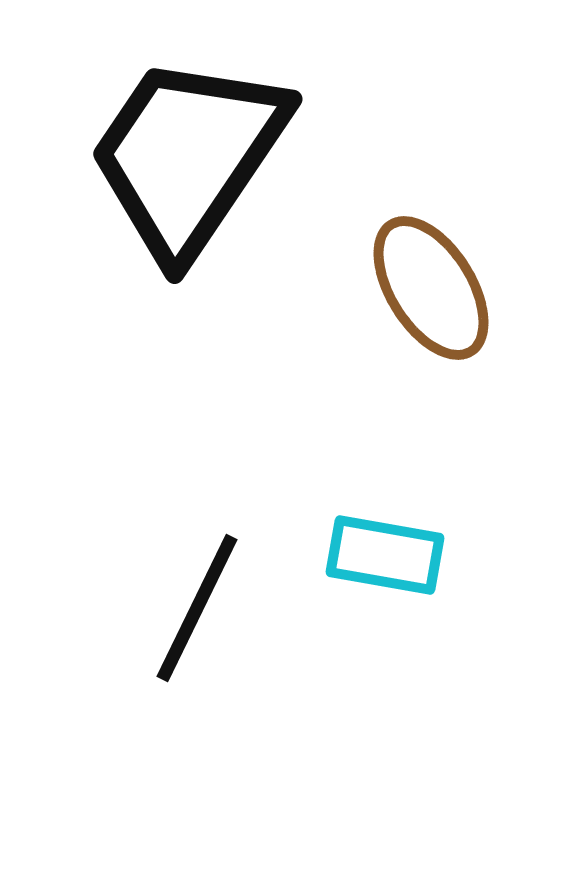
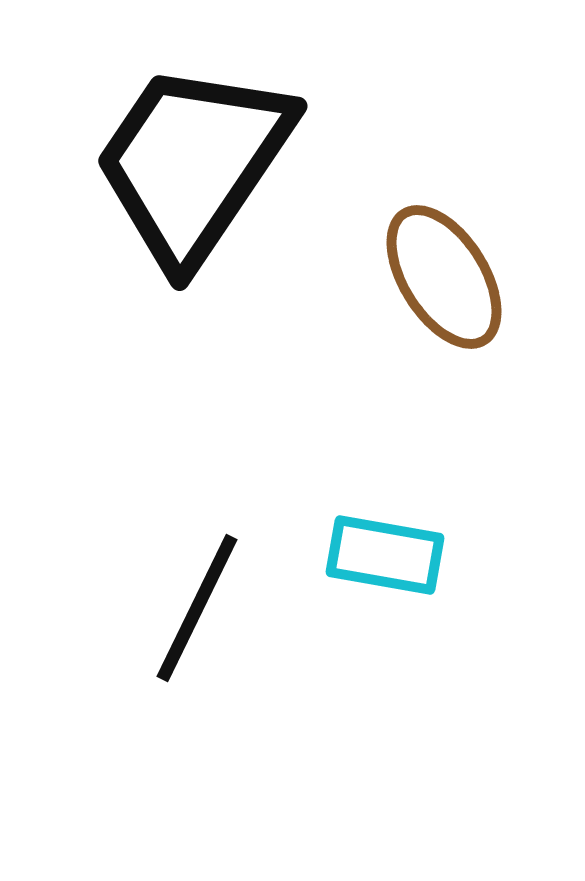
black trapezoid: moved 5 px right, 7 px down
brown ellipse: moved 13 px right, 11 px up
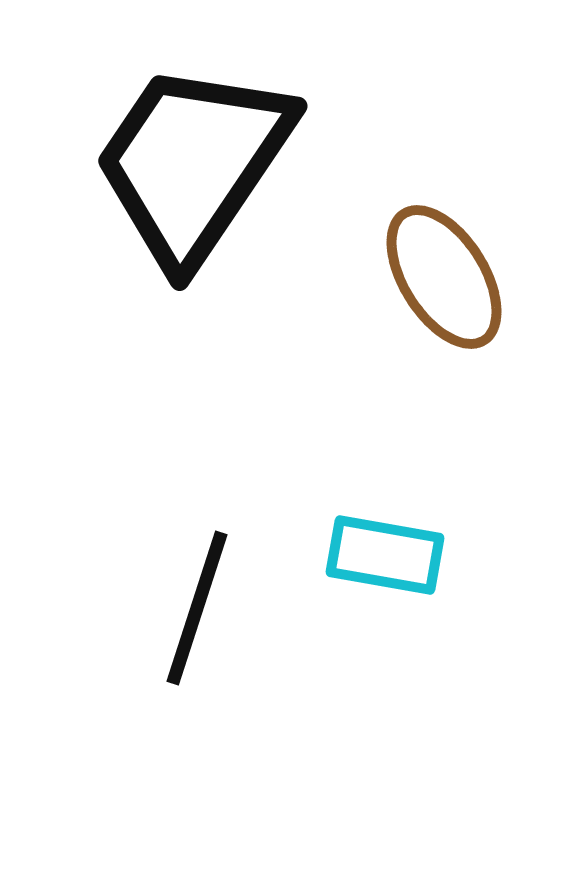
black line: rotated 8 degrees counterclockwise
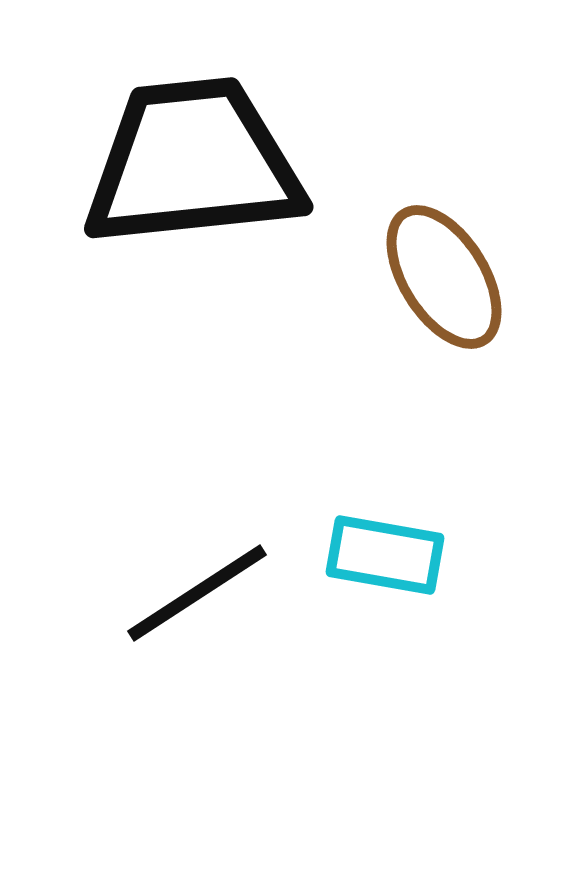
black trapezoid: rotated 50 degrees clockwise
black line: moved 15 px up; rotated 39 degrees clockwise
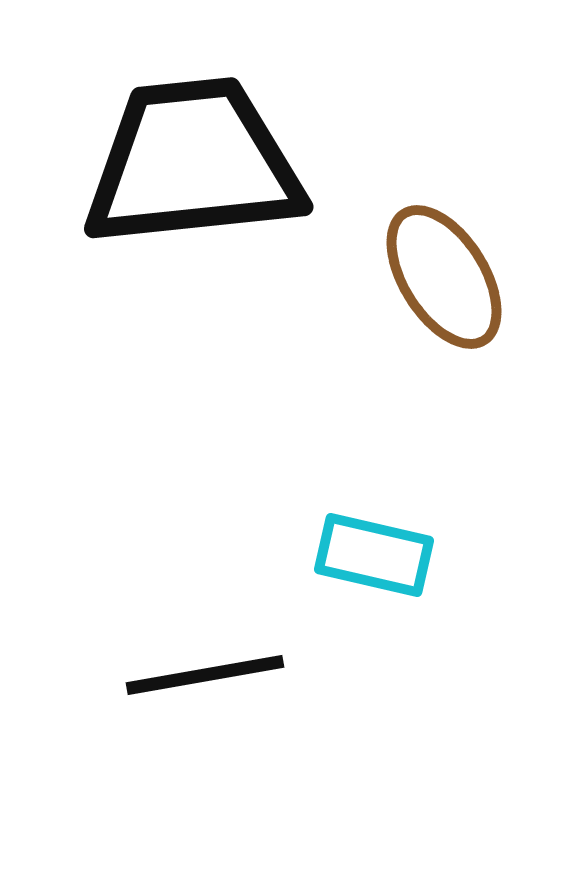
cyan rectangle: moved 11 px left; rotated 3 degrees clockwise
black line: moved 8 px right, 82 px down; rotated 23 degrees clockwise
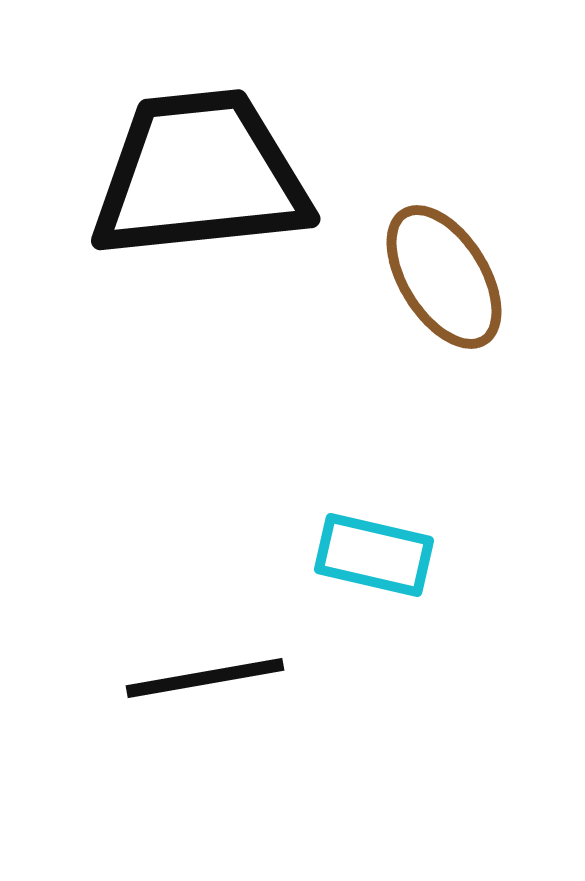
black trapezoid: moved 7 px right, 12 px down
black line: moved 3 px down
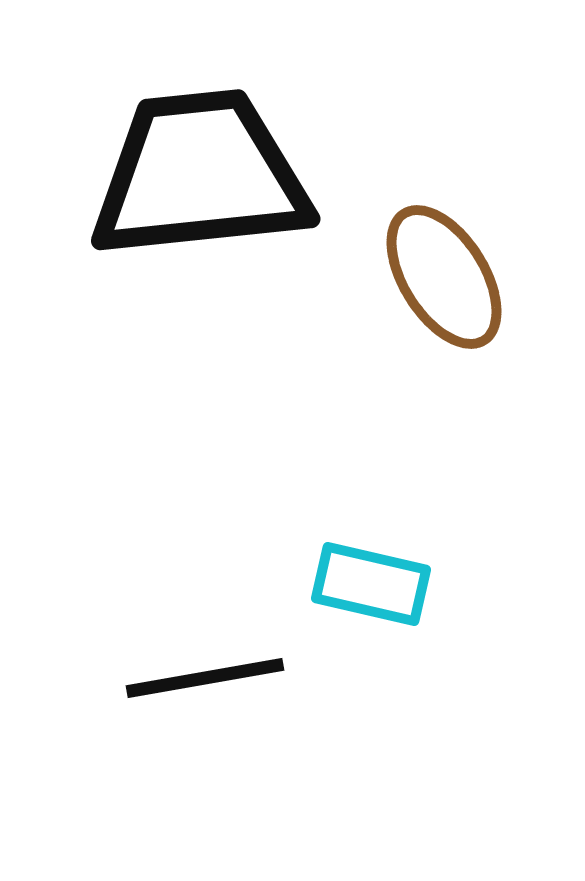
cyan rectangle: moved 3 px left, 29 px down
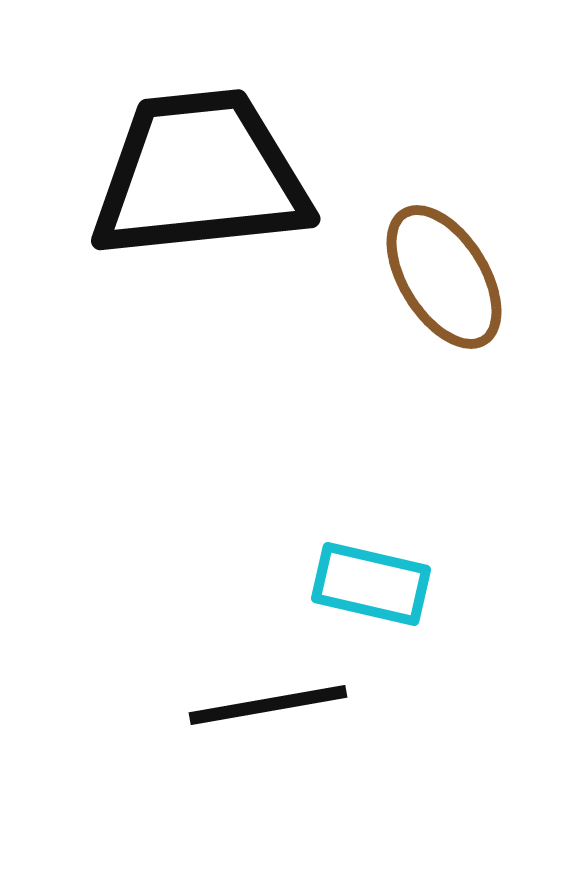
black line: moved 63 px right, 27 px down
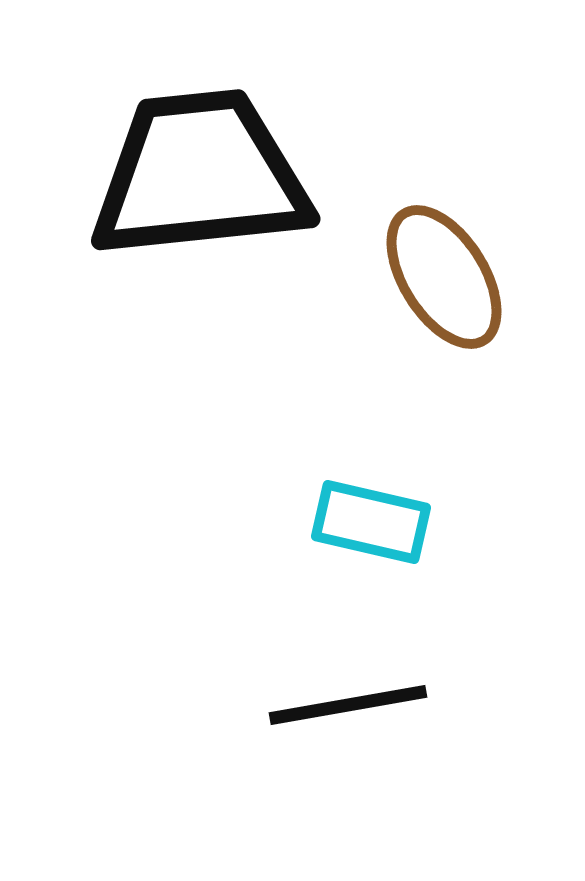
cyan rectangle: moved 62 px up
black line: moved 80 px right
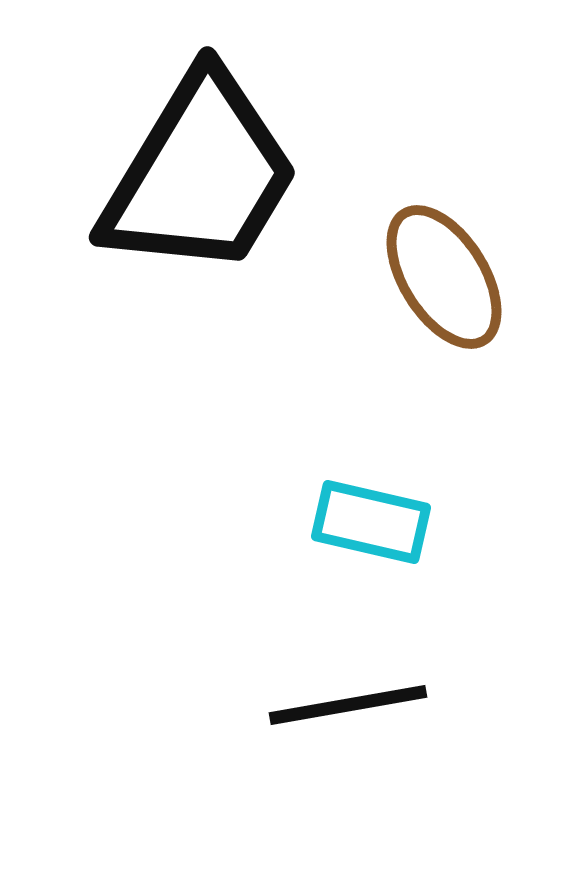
black trapezoid: rotated 127 degrees clockwise
